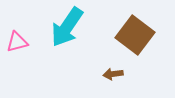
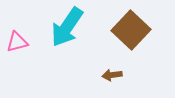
brown square: moved 4 px left, 5 px up; rotated 6 degrees clockwise
brown arrow: moved 1 px left, 1 px down
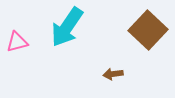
brown square: moved 17 px right
brown arrow: moved 1 px right, 1 px up
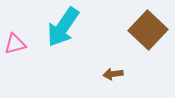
cyan arrow: moved 4 px left
pink triangle: moved 2 px left, 2 px down
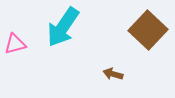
brown arrow: rotated 24 degrees clockwise
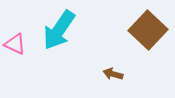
cyan arrow: moved 4 px left, 3 px down
pink triangle: rotated 40 degrees clockwise
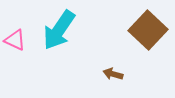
pink triangle: moved 4 px up
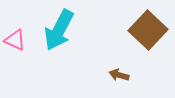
cyan arrow: rotated 6 degrees counterclockwise
brown arrow: moved 6 px right, 1 px down
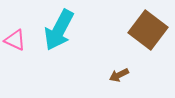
brown square: rotated 6 degrees counterclockwise
brown arrow: rotated 42 degrees counterclockwise
